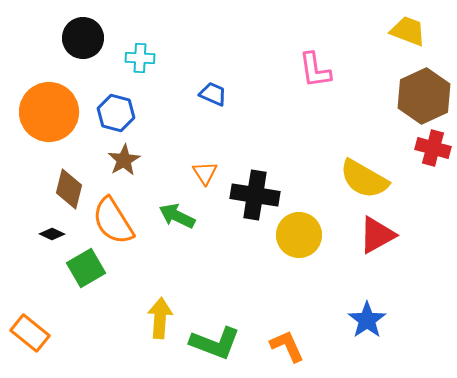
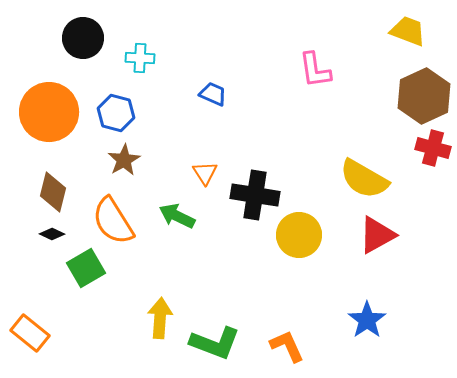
brown diamond: moved 16 px left, 3 px down
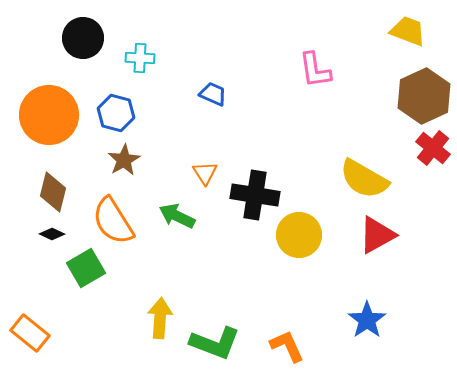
orange circle: moved 3 px down
red cross: rotated 24 degrees clockwise
